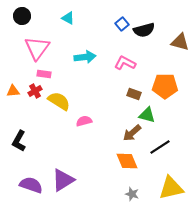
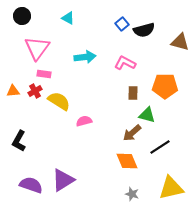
brown rectangle: moved 1 px left, 1 px up; rotated 72 degrees clockwise
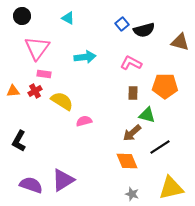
pink L-shape: moved 6 px right
yellow semicircle: moved 3 px right
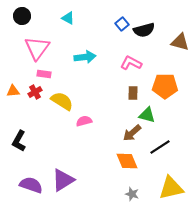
red cross: moved 1 px down
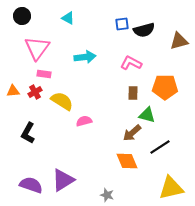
blue square: rotated 32 degrees clockwise
brown triangle: moved 1 px left, 1 px up; rotated 30 degrees counterclockwise
orange pentagon: moved 1 px down
black L-shape: moved 9 px right, 8 px up
gray star: moved 25 px left, 1 px down
